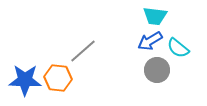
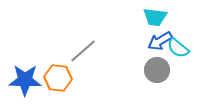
cyan trapezoid: moved 1 px down
blue arrow: moved 10 px right
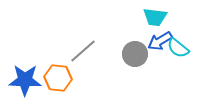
gray circle: moved 22 px left, 16 px up
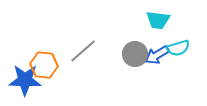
cyan trapezoid: moved 3 px right, 3 px down
blue arrow: moved 3 px left, 14 px down
cyan semicircle: rotated 55 degrees counterclockwise
orange hexagon: moved 14 px left, 13 px up
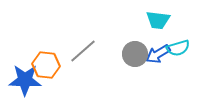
blue arrow: moved 1 px right, 1 px up
orange hexagon: moved 2 px right
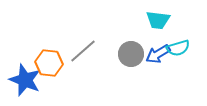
gray circle: moved 4 px left
orange hexagon: moved 3 px right, 2 px up
blue star: rotated 20 degrees clockwise
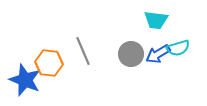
cyan trapezoid: moved 2 px left
gray line: rotated 72 degrees counterclockwise
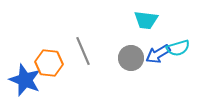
cyan trapezoid: moved 10 px left
gray circle: moved 4 px down
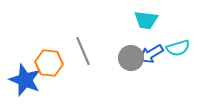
blue arrow: moved 7 px left
